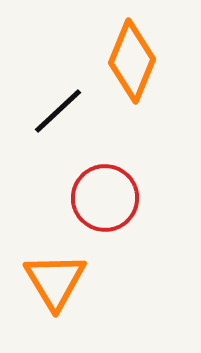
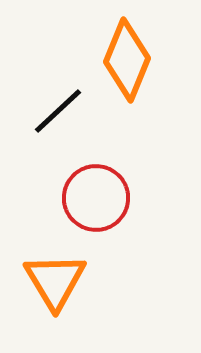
orange diamond: moved 5 px left, 1 px up
red circle: moved 9 px left
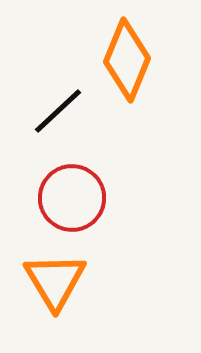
red circle: moved 24 px left
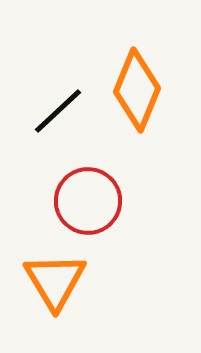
orange diamond: moved 10 px right, 30 px down
red circle: moved 16 px right, 3 px down
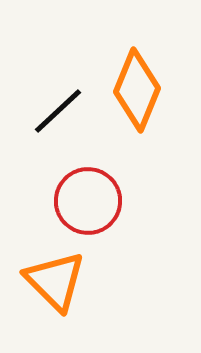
orange triangle: rotated 14 degrees counterclockwise
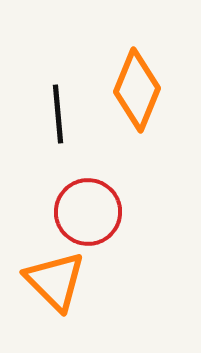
black line: moved 3 px down; rotated 52 degrees counterclockwise
red circle: moved 11 px down
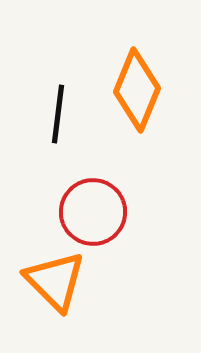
black line: rotated 12 degrees clockwise
red circle: moved 5 px right
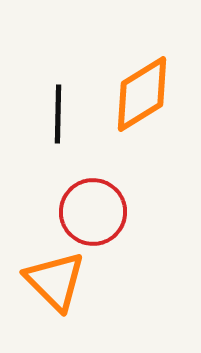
orange diamond: moved 5 px right, 4 px down; rotated 36 degrees clockwise
black line: rotated 6 degrees counterclockwise
